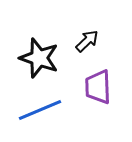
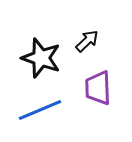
black star: moved 2 px right
purple trapezoid: moved 1 px down
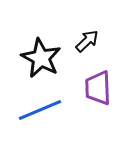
black star: rotated 9 degrees clockwise
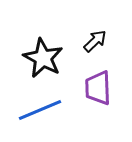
black arrow: moved 8 px right
black star: moved 2 px right
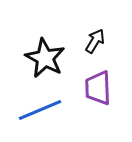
black arrow: rotated 15 degrees counterclockwise
black star: moved 2 px right
